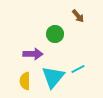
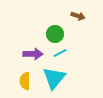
brown arrow: rotated 32 degrees counterclockwise
cyan line: moved 18 px left, 16 px up
cyan triangle: moved 1 px right, 1 px down
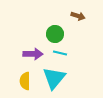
cyan line: rotated 40 degrees clockwise
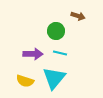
green circle: moved 1 px right, 3 px up
yellow semicircle: rotated 72 degrees counterclockwise
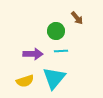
brown arrow: moved 1 px left, 2 px down; rotated 32 degrees clockwise
cyan line: moved 1 px right, 2 px up; rotated 16 degrees counterclockwise
yellow semicircle: rotated 36 degrees counterclockwise
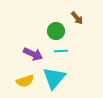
purple arrow: rotated 24 degrees clockwise
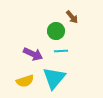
brown arrow: moved 5 px left, 1 px up
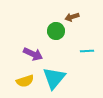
brown arrow: rotated 112 degrees clockwise
cyan line: moved 26 px right
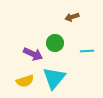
green circle: moved 1 px left, 12 px down
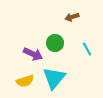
cyan line: moved 2 px up; rotated 64 degrees clockwise
